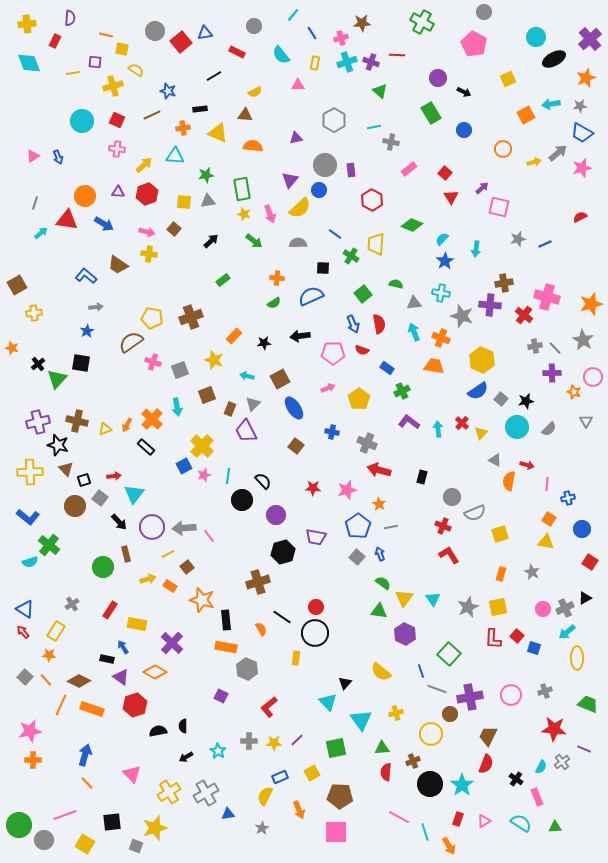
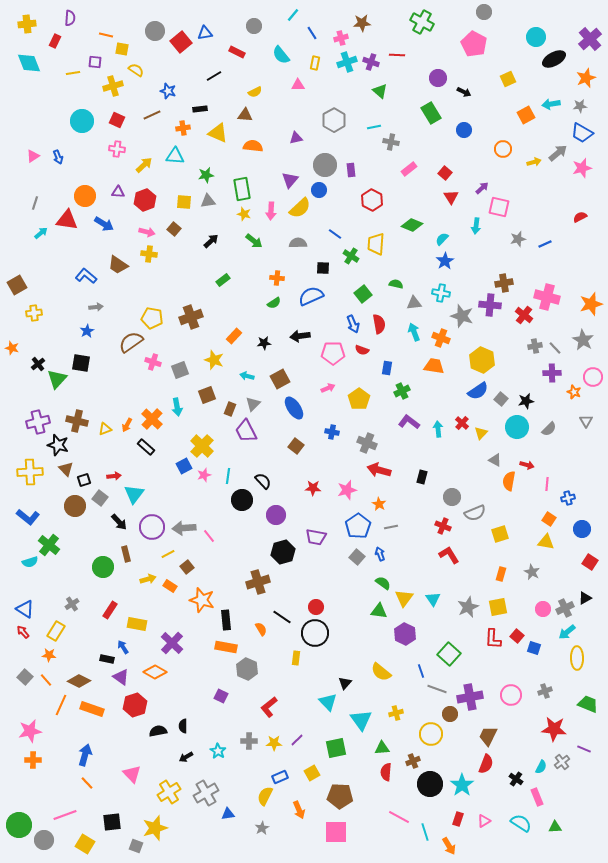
red hexagon at (147, 194): moved 2 px left, 6 px down
pink arrow at (270, 214): moved 1 px right, 3 px up; rotated 24 degrees clockwise
cyan arrow at (476, 249): moved 23 px up
blue rectangle at (387, 368): rotated 64 degrees clockwise
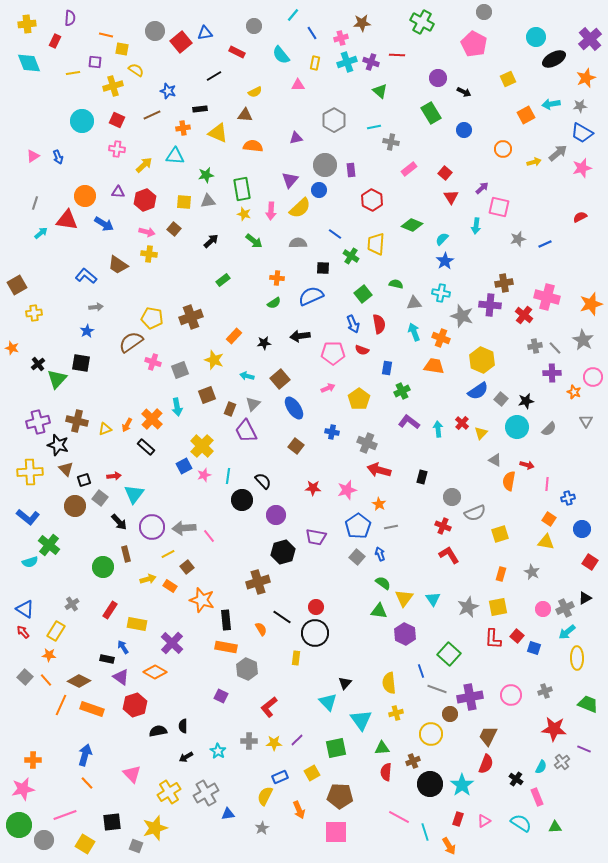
brown square at (280, 379): rotated 12 degrees counterclockwise
yellow semicircle at (381, 672): moved 8 px right, 11 px down; rotated 45 degrees clockwise
pink star at (30, 731): moved 7 px left, 58 px down
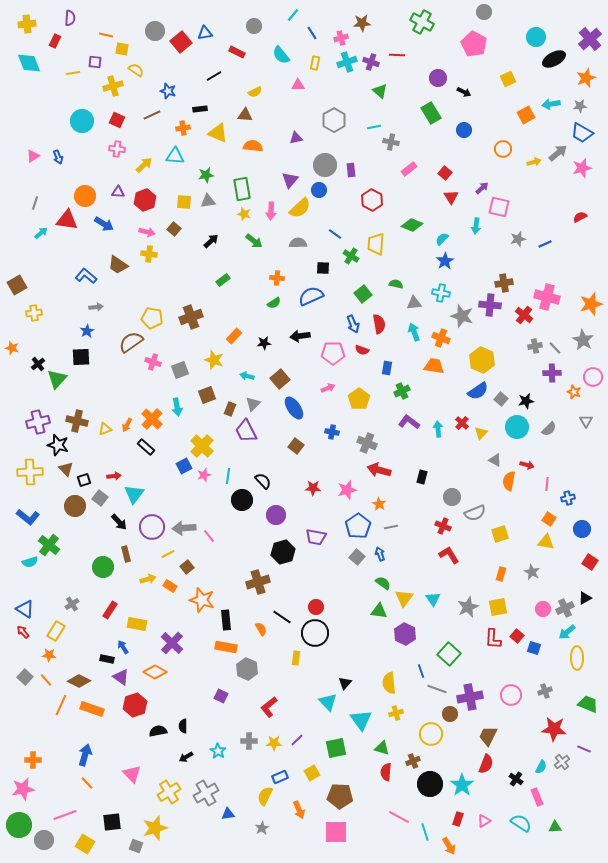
black square at (81, 363): moved 6 px up; rotated 12 degrees counterclockwise
green triangle at (382, 748): rotated 21 degrees clockwise
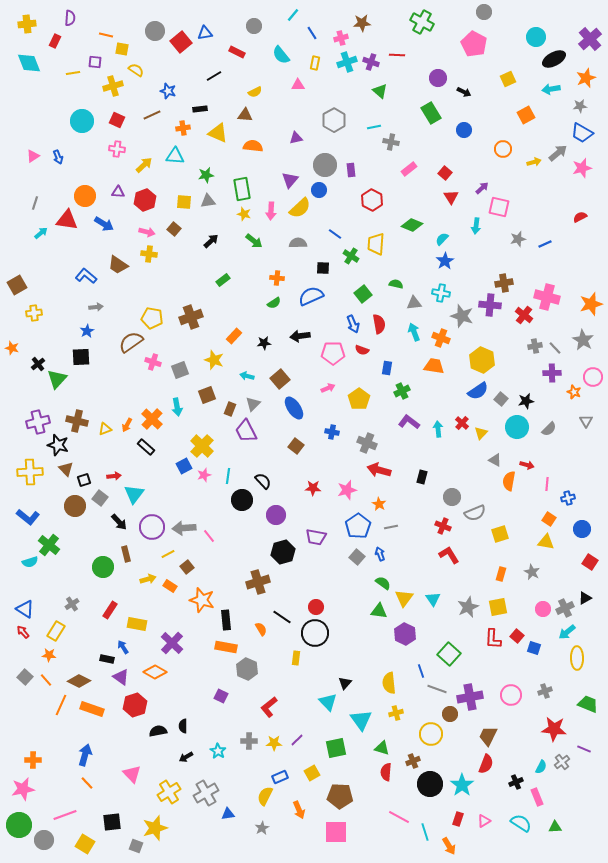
cyan arrow at (551, 104): moved 15 px up
black cross at (516, 779): moved 3 px down; rotated 32 degrees clockwise
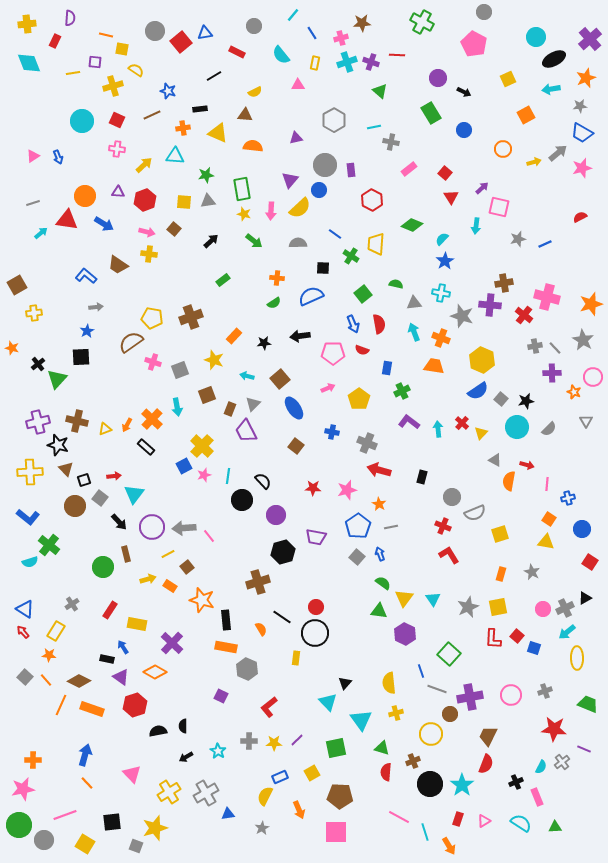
gray line at (35, 203): moved 2 px left; rotated 56 degrees clockwise
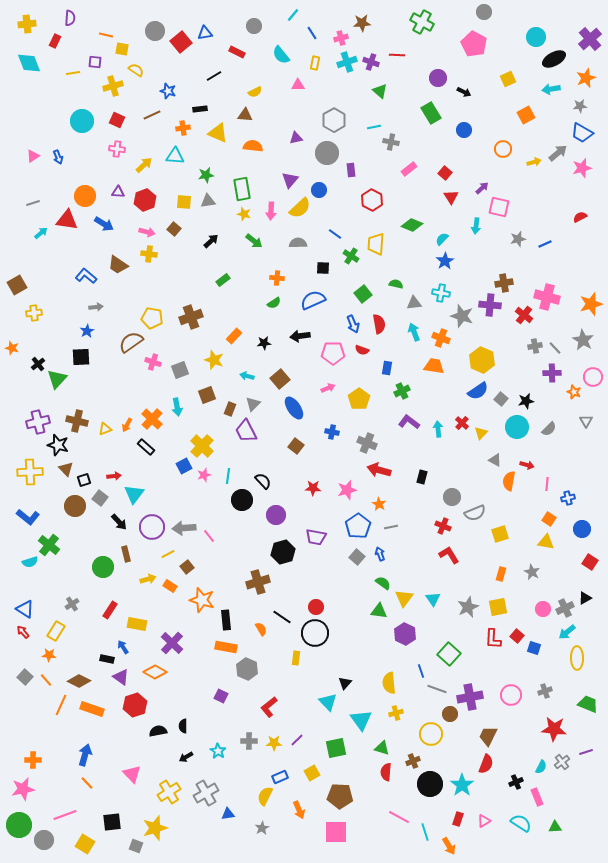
gray circle at (325, 165): moved 2 px right, 12 px up
blue semicircle at (311, 296): moved 2 px right, 4 px down
purple line at (584, 749): moved 2 px right, 3 px down; rotated 40 degrees counterclockwise
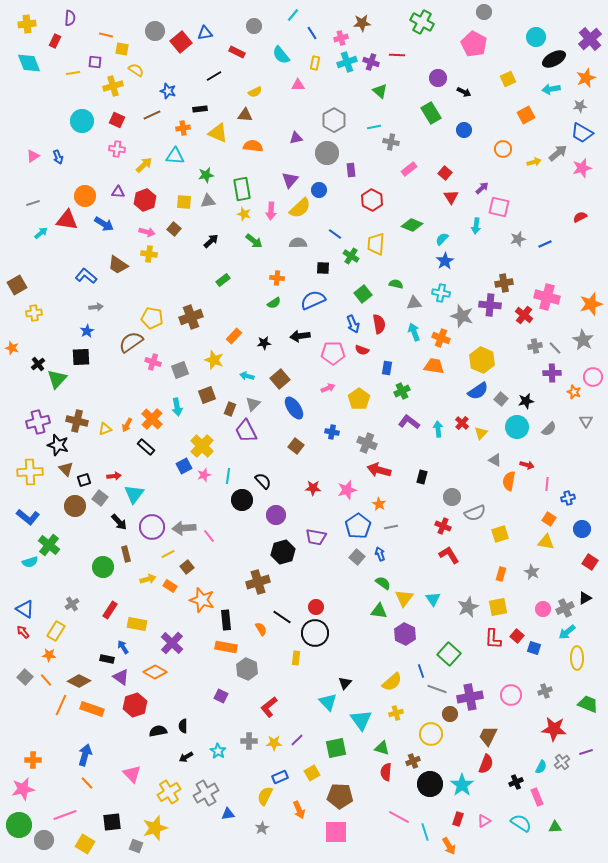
yellow semicircle at (389, 683): moved 3 px right, 1 px up; rotated 125 degrees counterclockwise
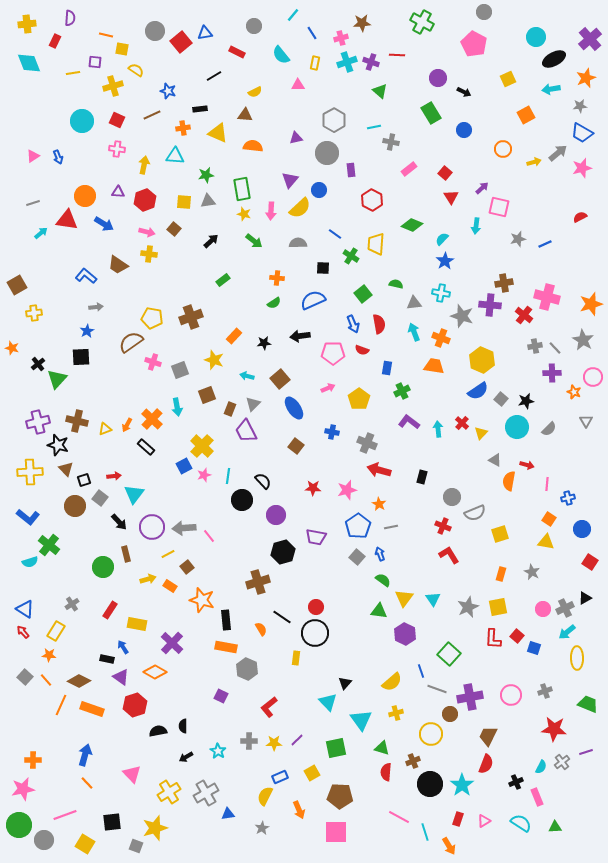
yellow arrow at (144, 165): rotated 36 degrees counterclockwise
green semicircle at (383, 583): moved 3 px up
